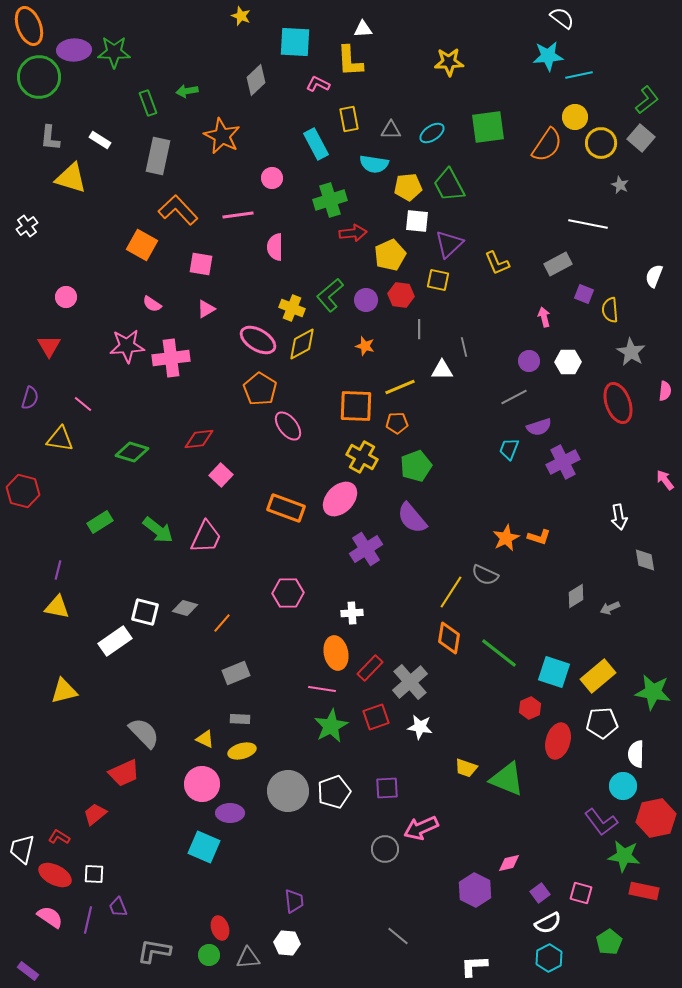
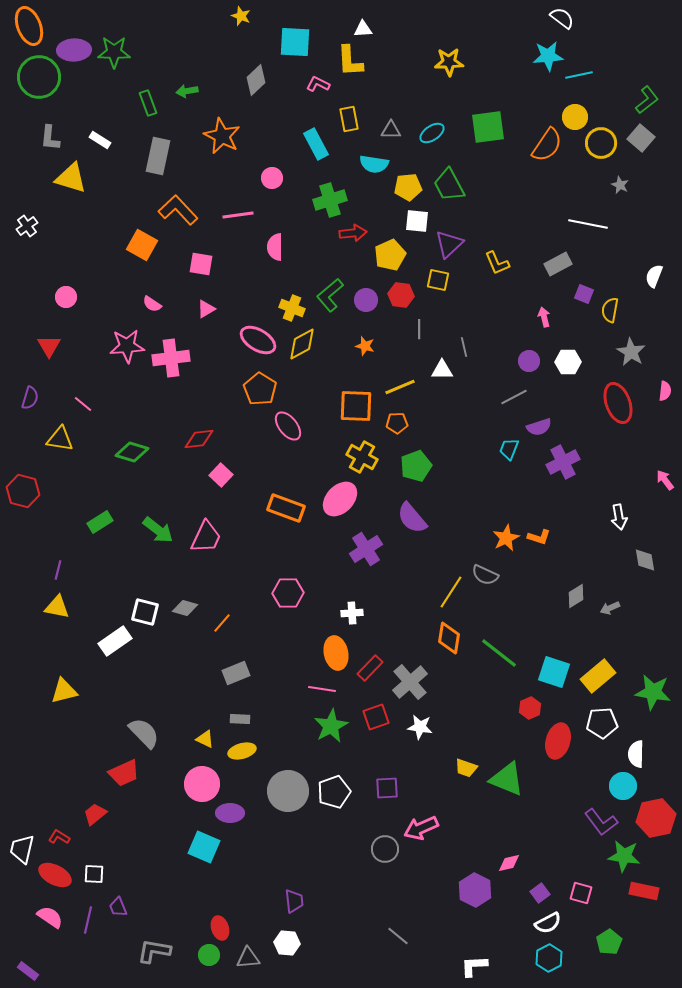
yellow semicircle at (610, 310): rotated 15 degrees clockwise
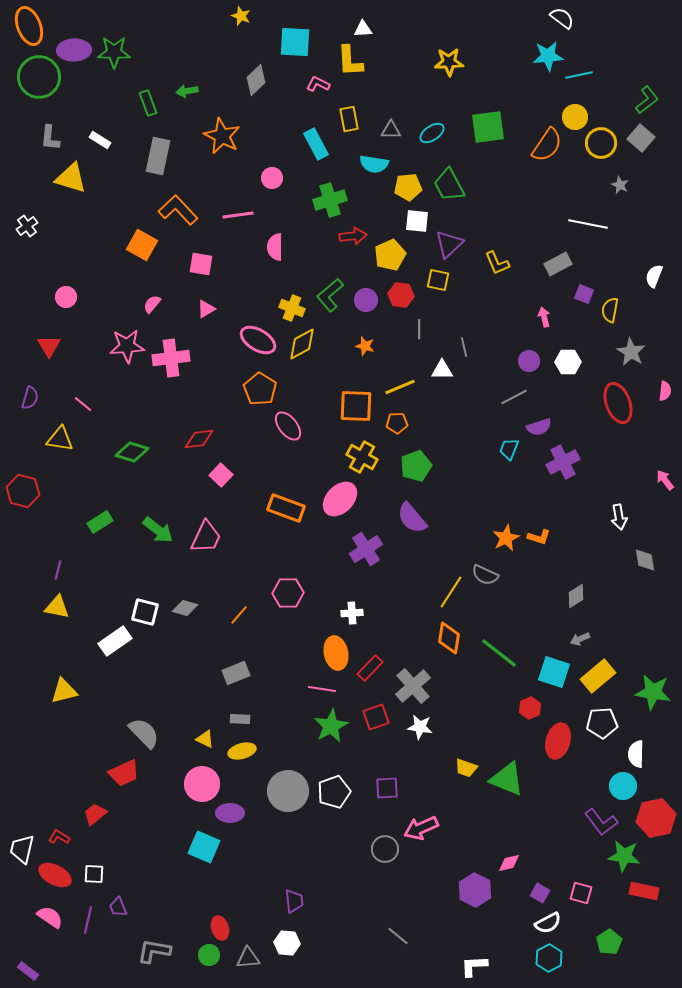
red arrow at (353, 233): moved 3 px down
pink semicircle at (152, 304): rotated 96 degrees clockwise
gray arrow at (610, 608): moved 30 px left, 31 px down
orange line at (222, 623): moved 17 px right, 8 px up
gray cross at (410, 682): moved 3 px right, 4 px down
purple square at (540, 893): rotated 24 degrees counterclockwise
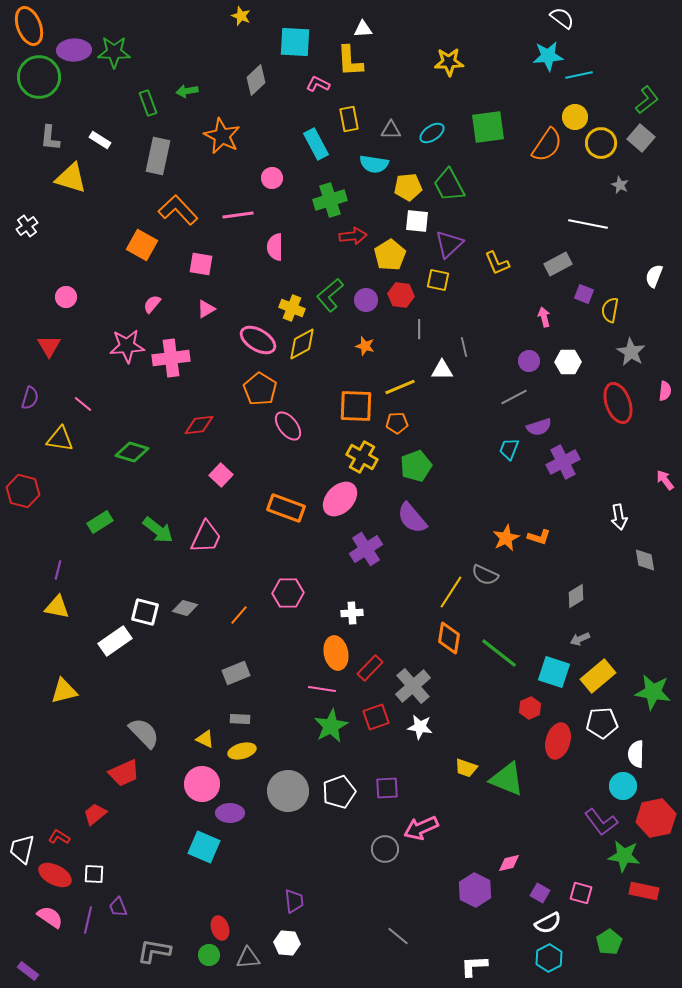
yellow pentagon at (390, 255): rotated 8 degrees counterclockwise
red diamond at (199, 439): moved 14 px up
white pentagon at (334, 792): moved 5 px right
